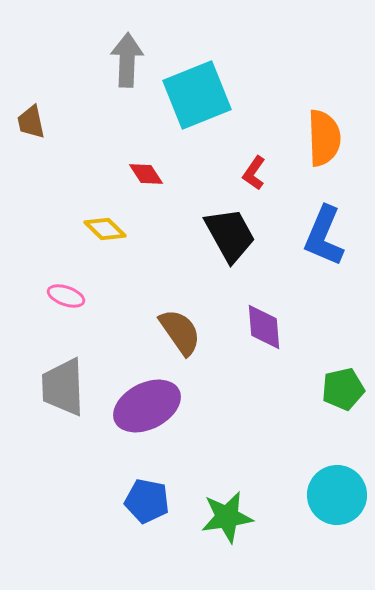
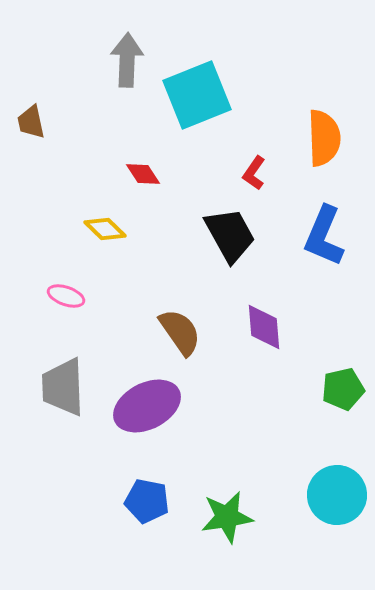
red diamond: moved 3 px left
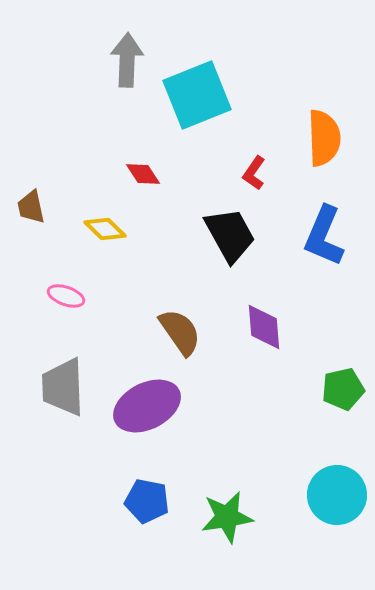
brown trapezoid: moved 85 px down
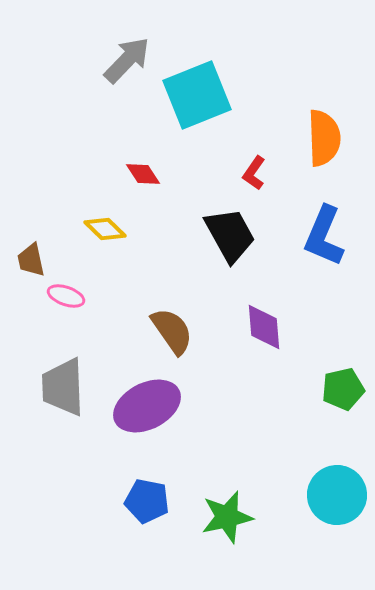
gray arrow: rotated 42 degrees clockwise
brown trapezoid: moved 53 px down
brown semicircle: moved 8 px left, 1 px up
green star: rotated 4 degrees counterclockwise
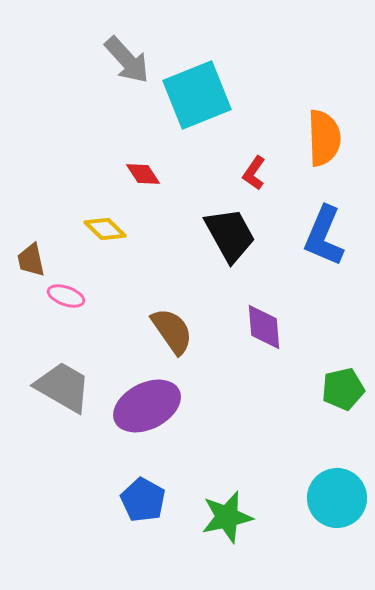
gray arrow: rotated 94 degrees clockwise
gray trapezoid: rotated 122 degrees clockwise
cyan circle: moved 3 px down
blue pentagon: moved 4 px left, 1 px up; rotated 18 degrees clockwise
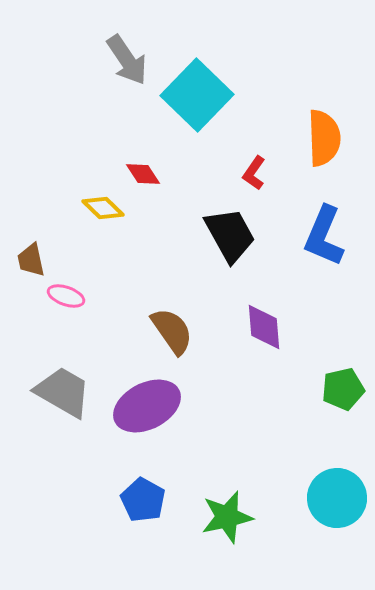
gray arrow: rotated 8 degrees clockwise
cyan square: rotated 24 degrees counterclockwise
yellow diamond: moved 2 px left, 21 px up
gray trapezoid: moved 5 px down
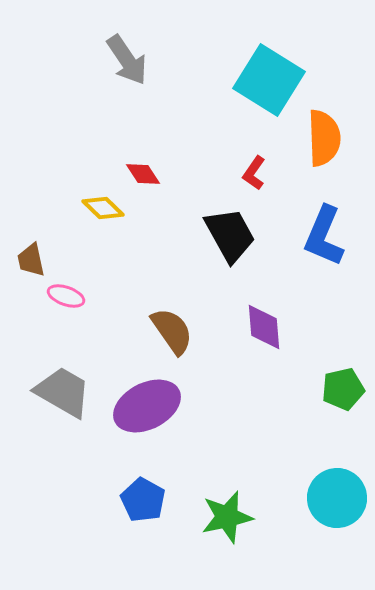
cyan square: moved 72 px right, 15 px up; rotated 12 degrees counterclockwise
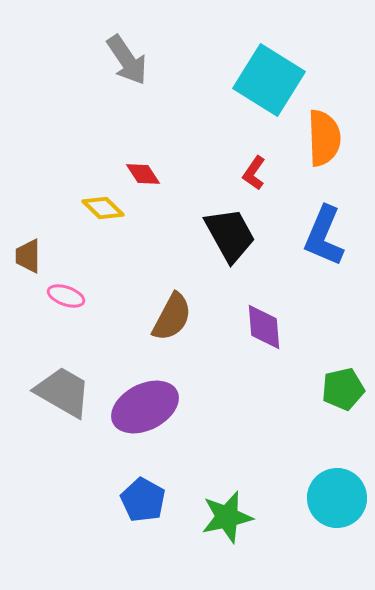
brown trapezoid: moved 3 px left, 4 px up; rotated 12 degrees clockwise
brown semicircle: moved 14 px up; rotated 63 degrees clockwise
purple ellipse: moved 2 px left, 1 px down
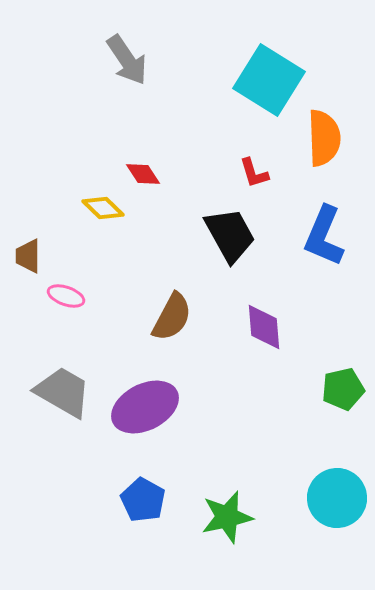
red L-shape: rotated 52 degrees counterclockwise
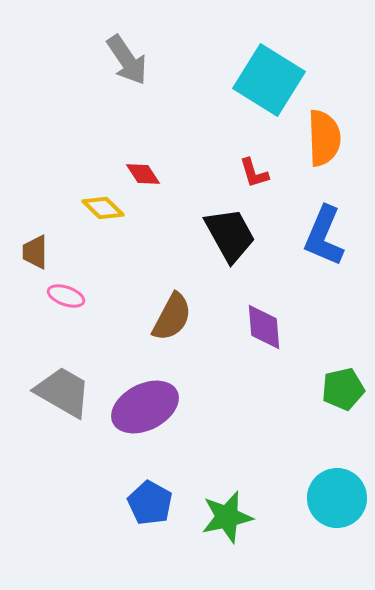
brown trapezoid: moved 7 px right, 4 px up
blue pentagon: moved 7 px right, 3 px down
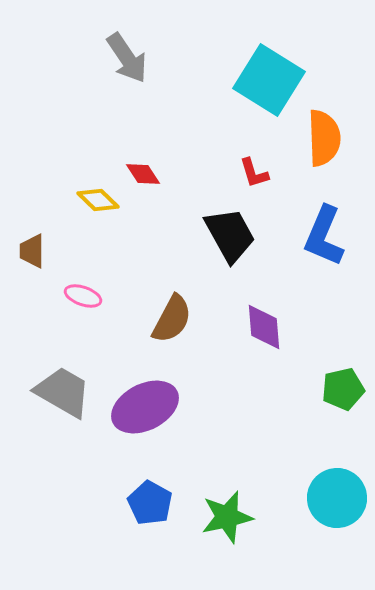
gray arrow: moved 2 px up
yellow diamond: moved 5 px left, 8 px up
brown trapezoid: moved 3 px left, 1 px up
pink ellipse: moved 17 px right
brown semicircle: moved 2 px down
